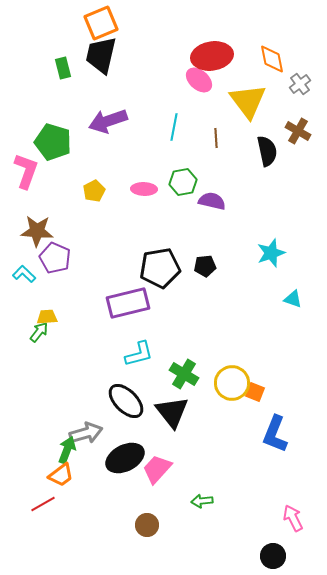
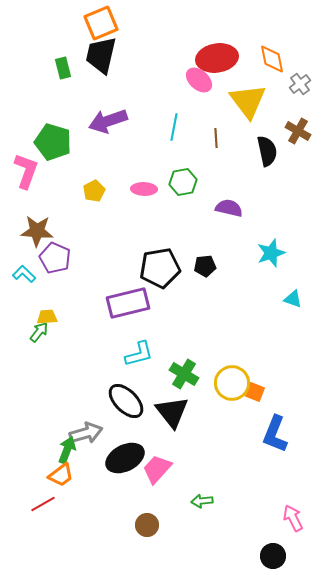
red ellipse at (212, 56): moved 5 px right, 2 px down
purple semicircle at (212, 201): moved 17 px right, 7 px down
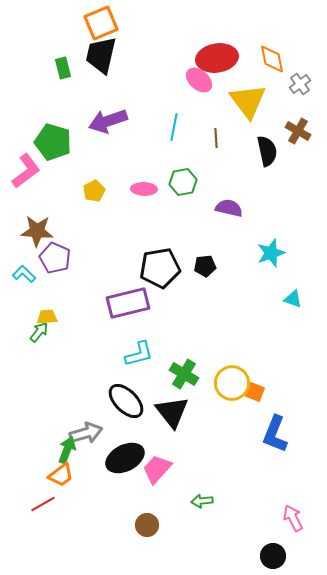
pink L-shape at (26, 171): rotated 33 degrees clockwise
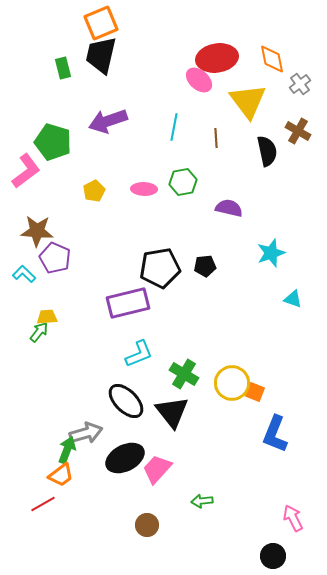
cyan L-shape at (139, 354): rotated 8 degrees counterclockwise
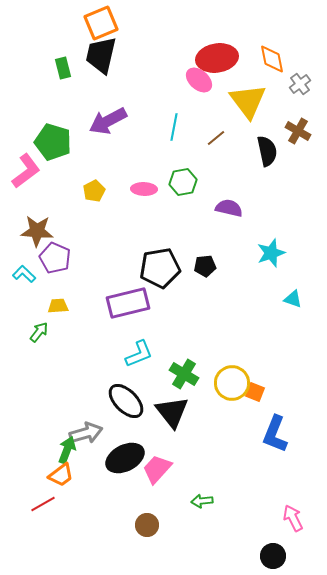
purple arrow at (108, 121): rotated 9 degrees counterclockwise
brown line at (216, 138): rotated 54 degrees clockwise
yellow trapezoid at (47, 317): moved 11 px right, 11 px up
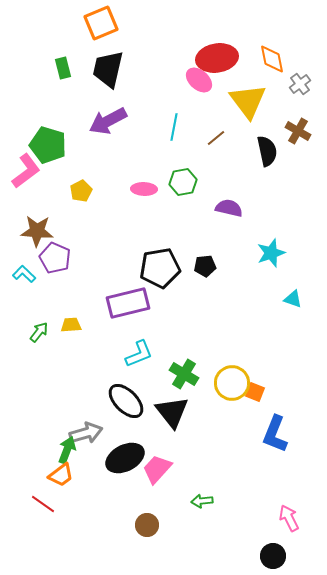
black trapezoid at (101, 55): moved 7 px right, 14 px down
green pentagon at (53, 142): moved 5 px left, 3 px down
yellow pentagon at (94, 191): moved 13 px left
yellow trapezoid at (58, 306): moved 13 px right, 19 px down
red line at (43, 504): rotated 65 degrees clockwise
pink arrow at (293, 518): moved 4 px left
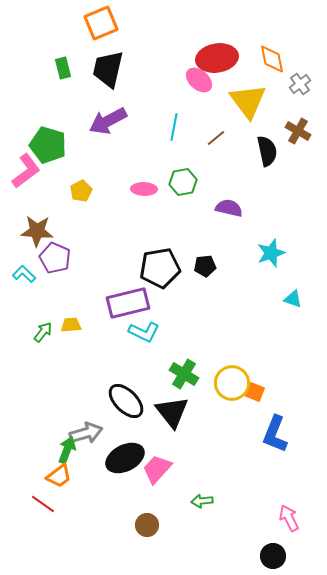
green arrow at (39, 332): moved 4 px right
cyan L-shape at (139, 354): moved 5 px right, 22 px up; rotated 48 degrees clockwise
orange trapezoid at (61, 475): moved 2 px left, 1 px down
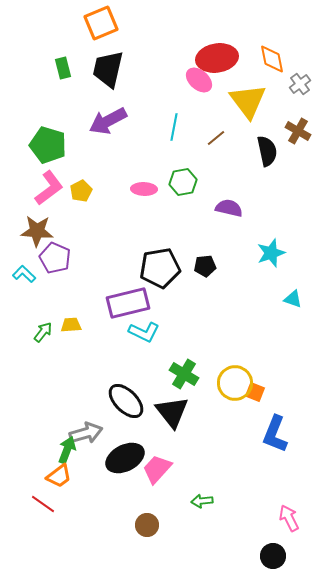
pink L-shape at (26, 171): moved 23 px right, 17 px down
yellow circle at (232, 383): moved 3 px right
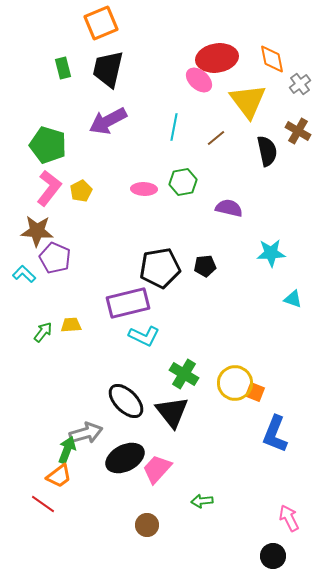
pink L-shape at (49, 188): rotated 15 degrees counterclockwise
cyan star at (271, 253): rotated 16 degrees clockwise
cyan L-shape at (144, 332): moved 4 px down
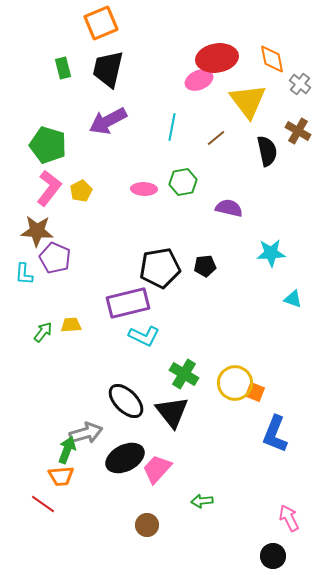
pink ellipse at (199, 80): rotated 64 degrees counterclockwise
gray cross at (300, 84): rotated 15 degrees counterclockwise
cyan line at (174, 127): moved 2 px left
cyan L-shape at (24, 274): rotated 130 degrees counterclockwise
orange trapezoid at (59, 476): moved 2 px right; rotated 32 degrees clockwise
